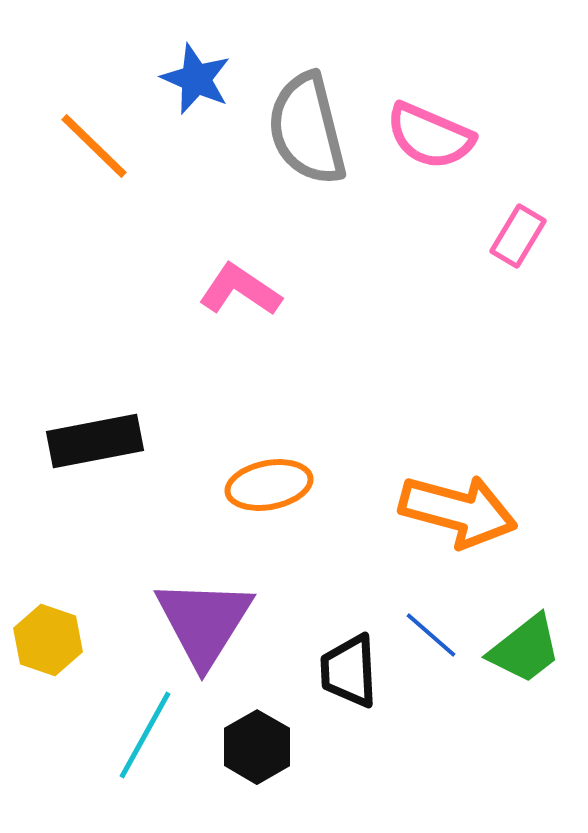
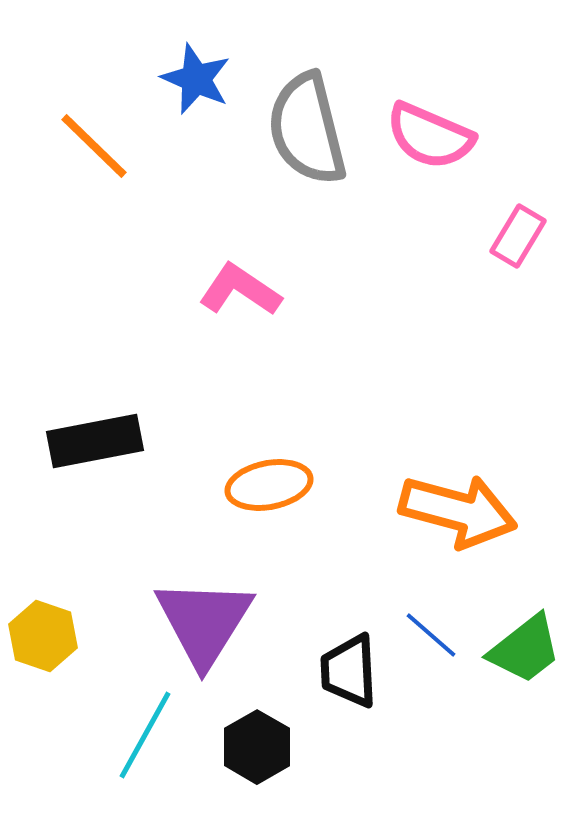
yellow hexagon: moved 5 px left, 4 px up
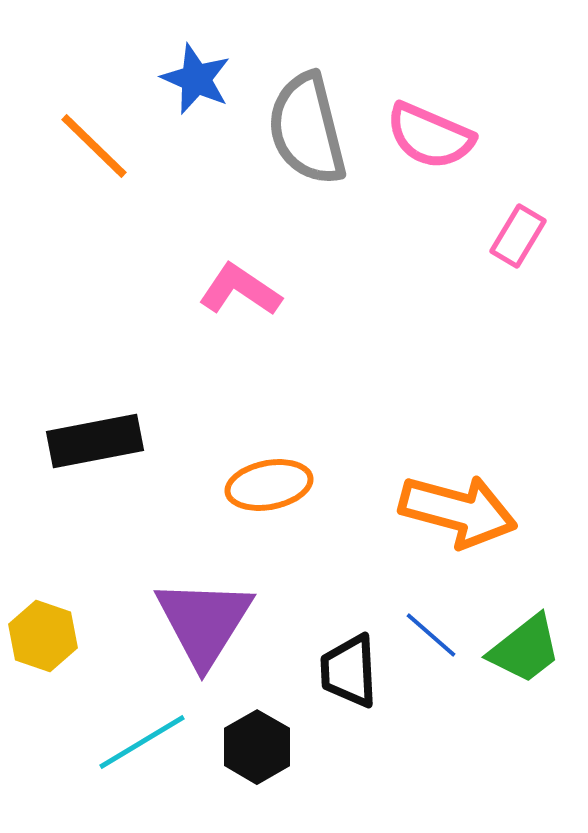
cyan line: moved 3 px left, 7 px down; rotated 30 degrees clockwise
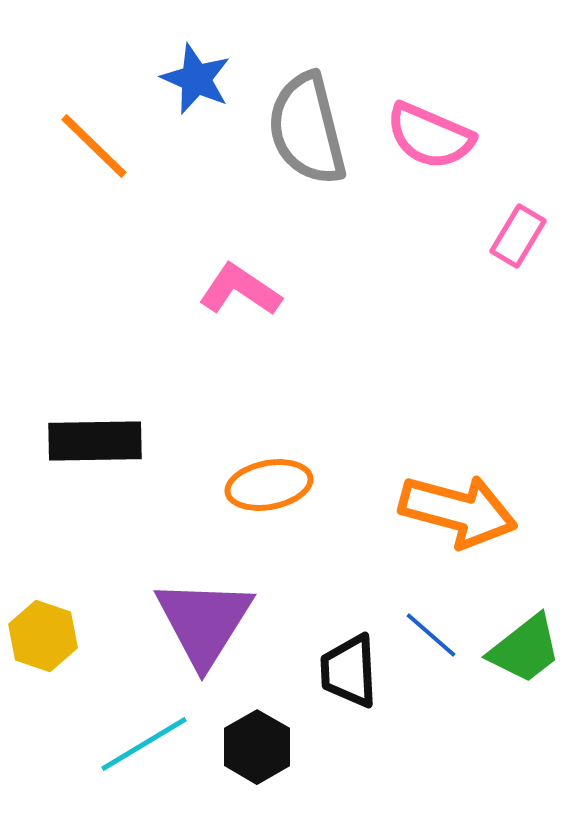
black rectangle: rotated 10 degrees clockwise
cyan line: moved 2 px right, 2 px down
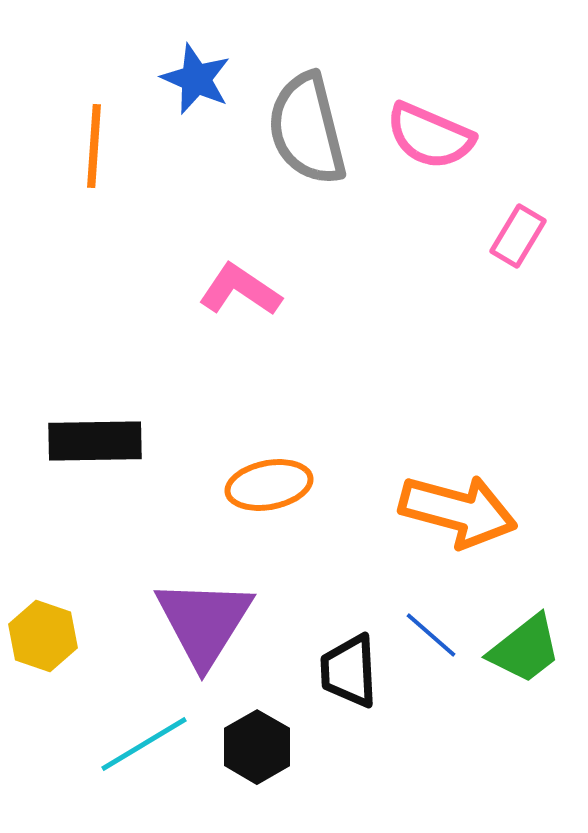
orange line: rotated 50 degrees clockwise
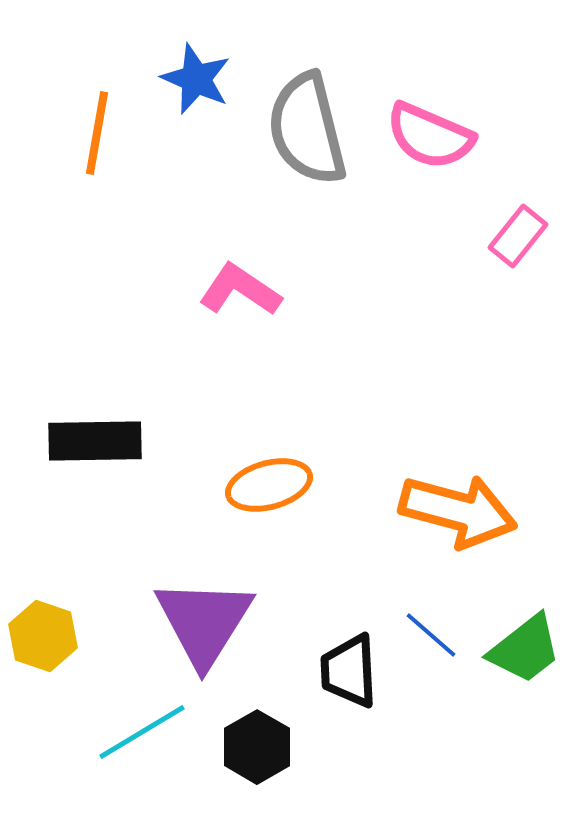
orange line: moved 3 px right, 13 px up; rotated 6 degrees clockwise
pink rectangle: rotated 8 degrees clockwise
orange ellipse: rotated 4 degrees counterclockwise
cyan line: moved 2 px left, 12 px up
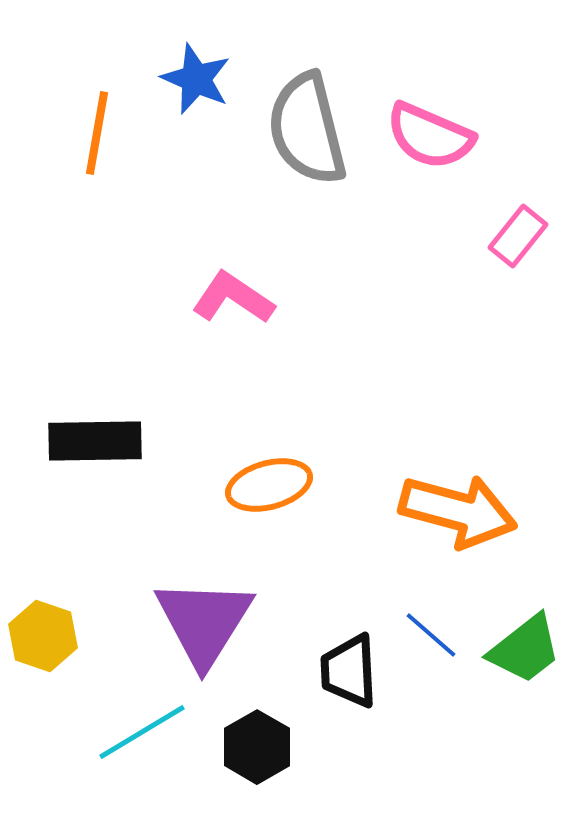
pink L-shape: moved 7 px left, 8 px down
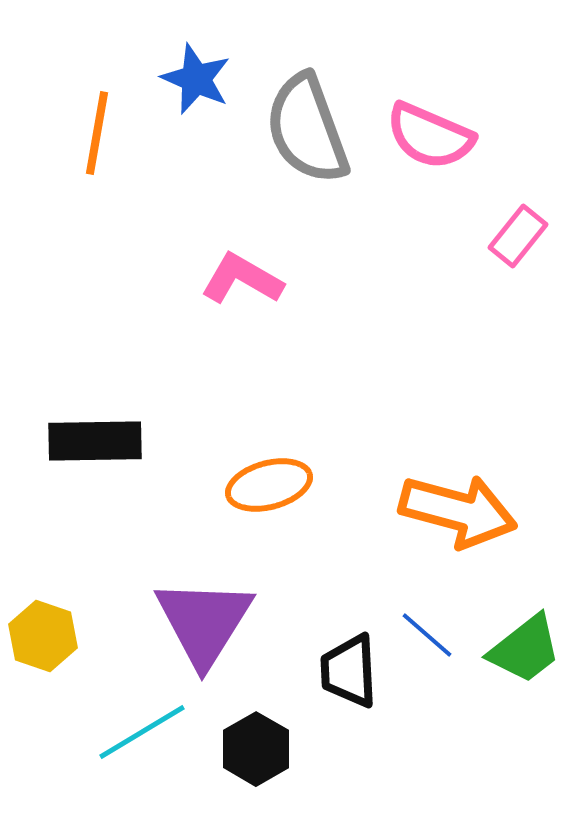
gray semicircle: rotated 6 degrees counterclockwise
pink L-shape: moved 9 px right, 19 px up; rotated 4 degrees counterclockwise
blue line: moved 4 px left
black hexagon: moved 1 px left, 2 px down
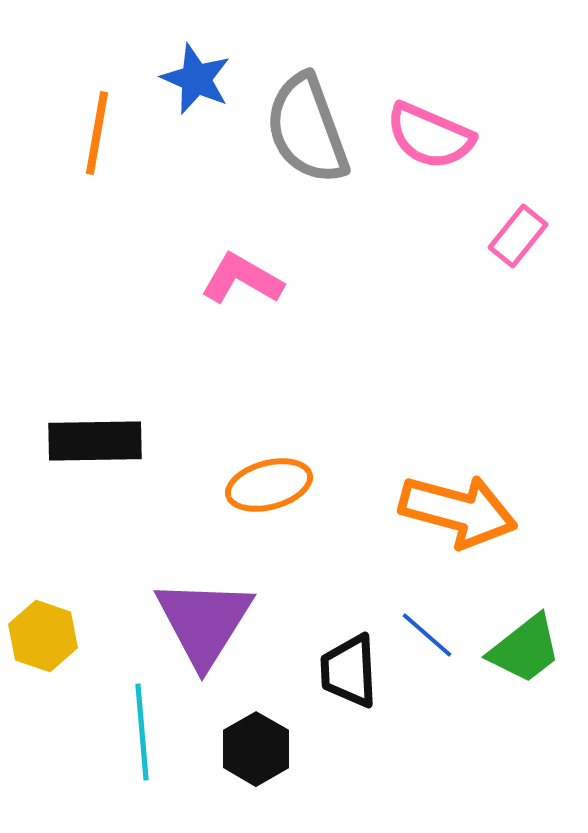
cyan line: rotated 64 degrees counterclockwise
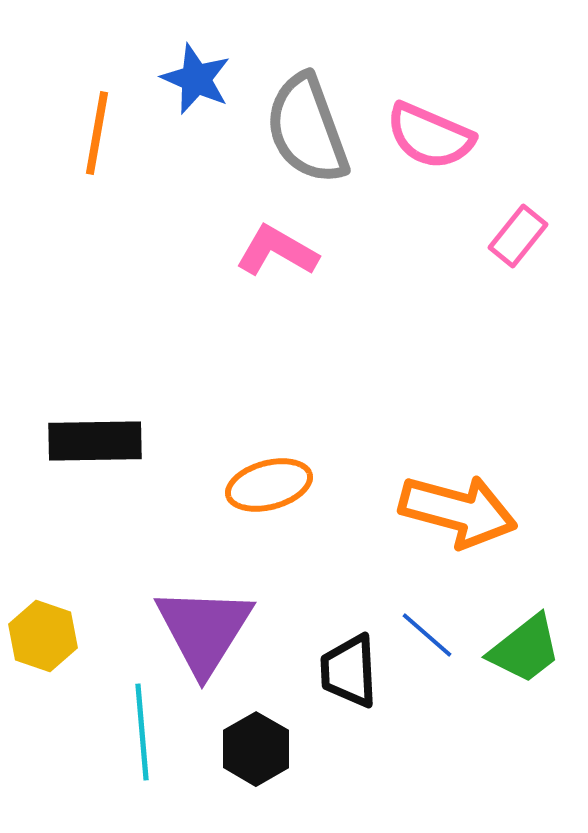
pink L-shape: moved 35 px right, 28 px up
purple triangle: moved 8 px down
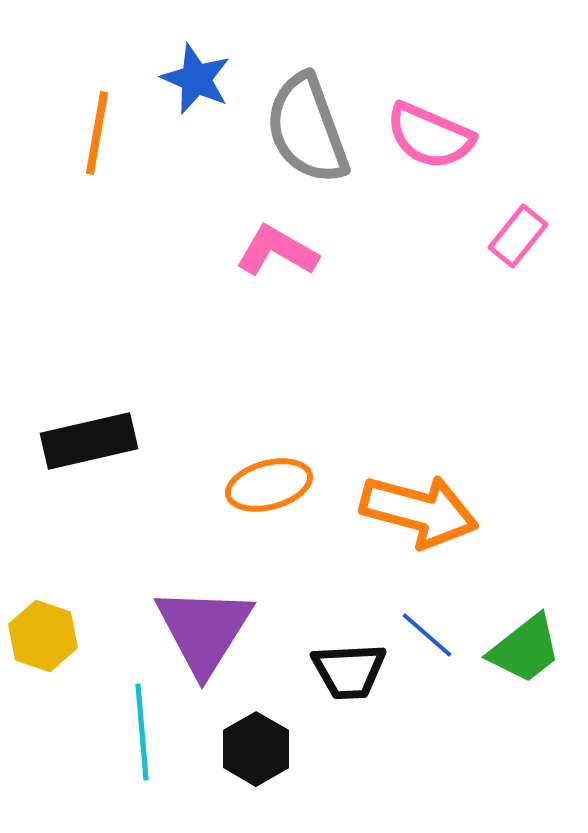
black rectangle: moved 6 px left; rotated 12 degrees counterclockwise
orange arrow: moved 39 px left
black trapezoid: rotated 90 degrees counterclockwise
